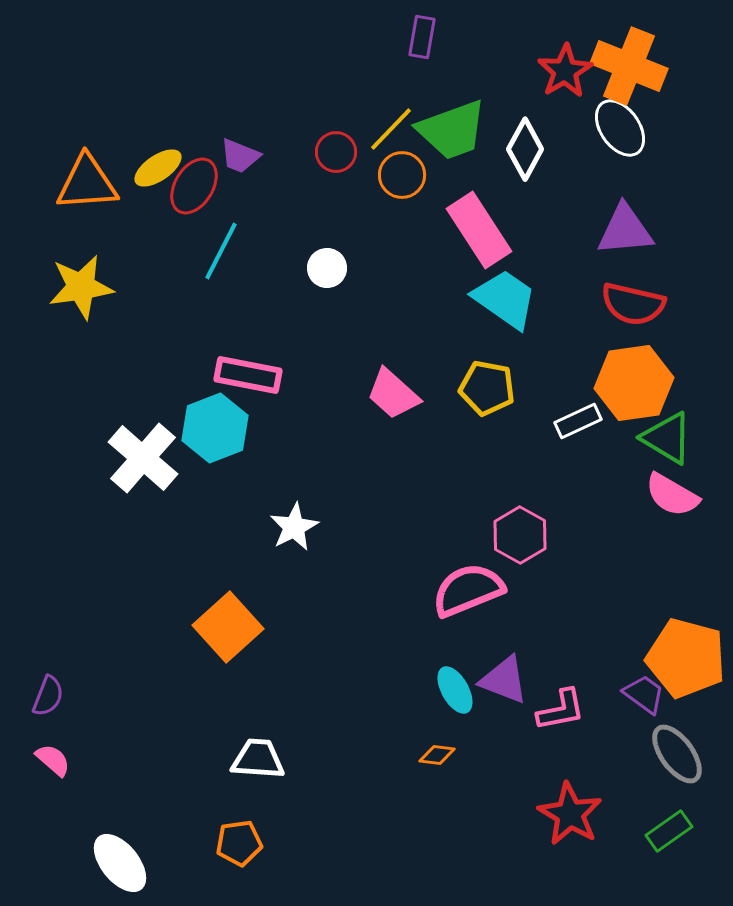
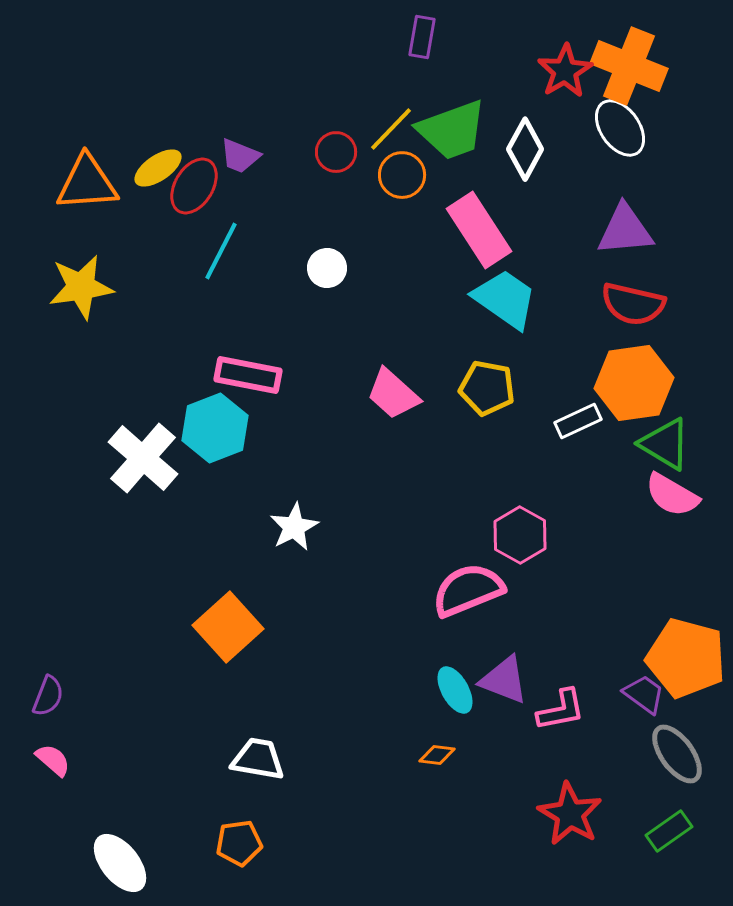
green triangle at (667, 438): moved 2 px left, 6 px down
white trapezoid at (258, 759): rotated 6 degrees clockwise
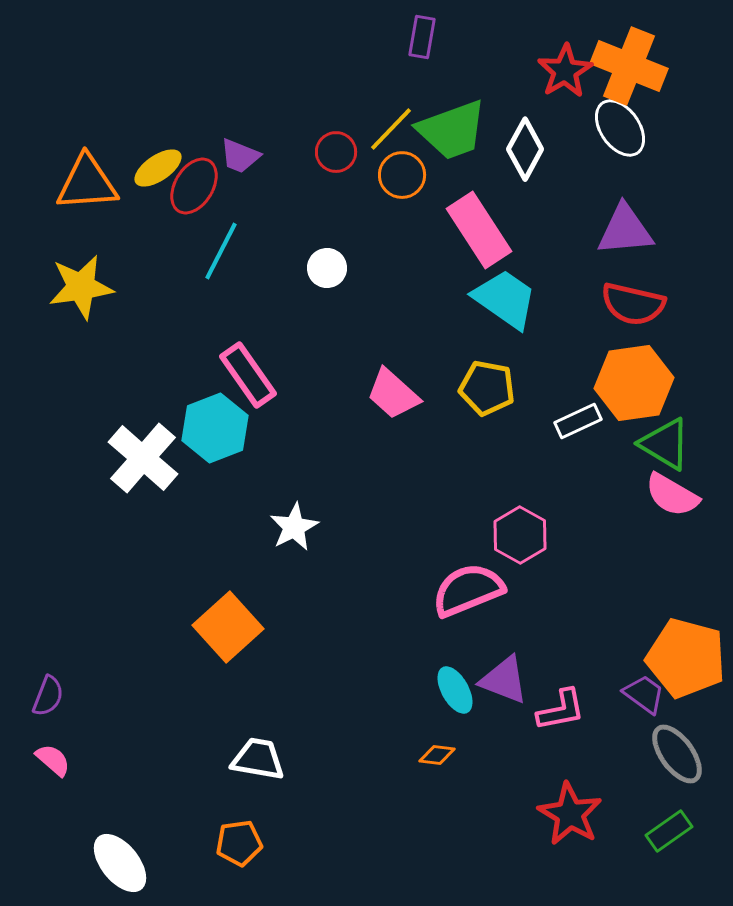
pink rectangle at (248, 375): rotated 44 degrees clockwise
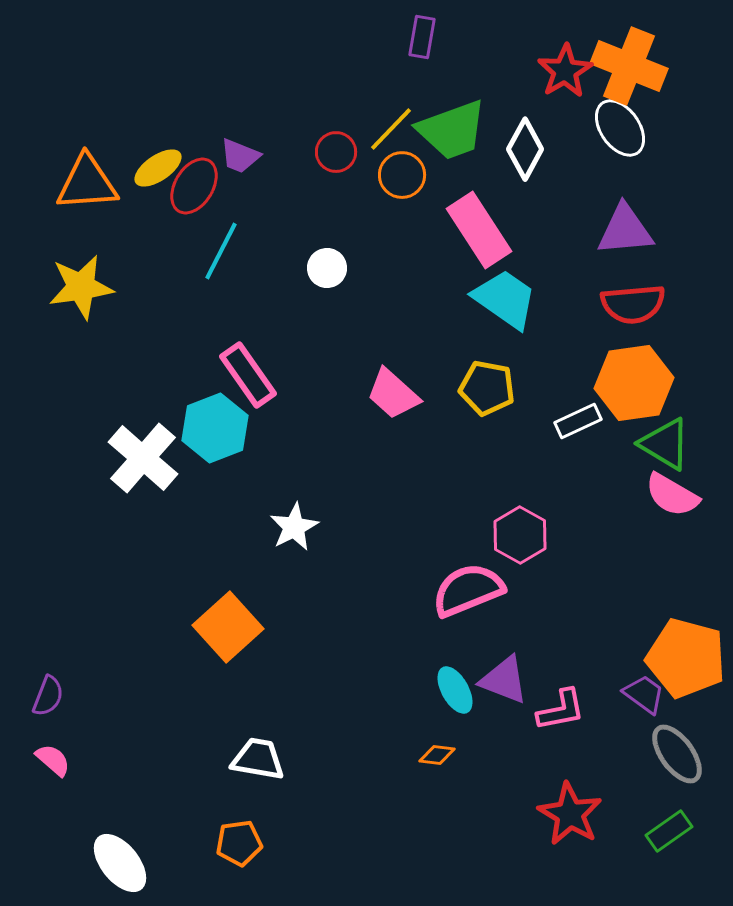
red semicircle at (633, 304): rotated 18 degrees counterclockwise
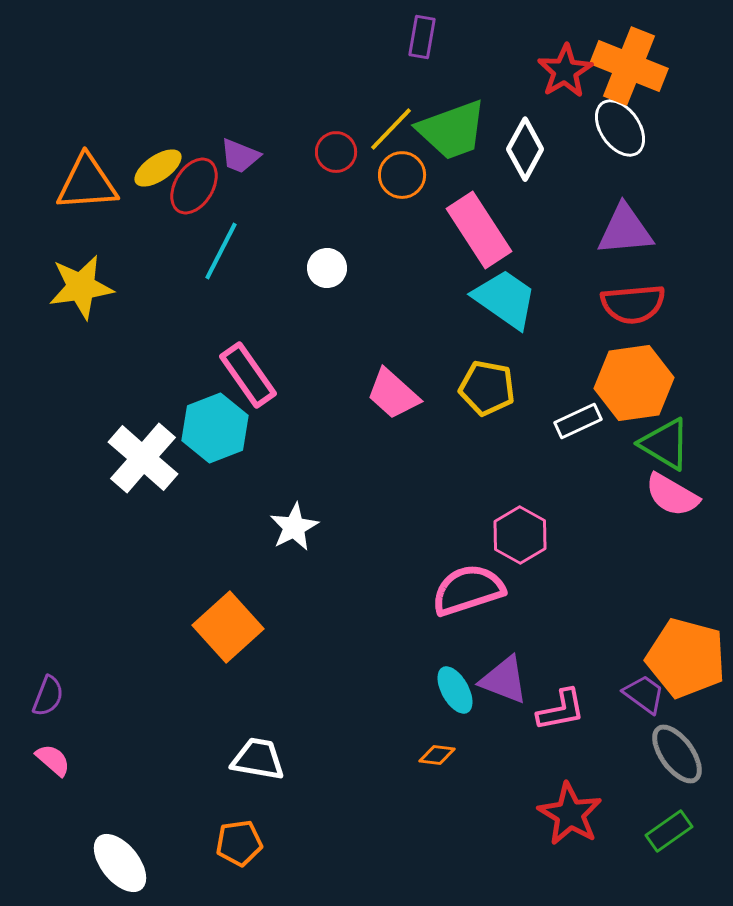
pink semicircle at (468, 590): rotated 4 degrees clockwise
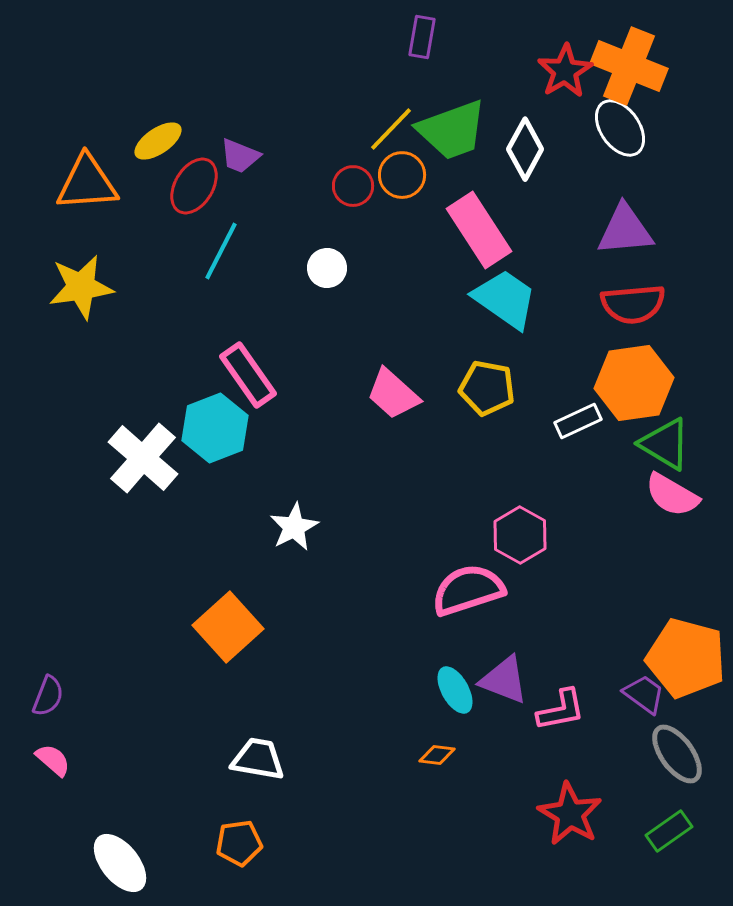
red circle at (336, 152): moved 17 px right, 34 px down
yellow ellipse at (158, 168): moved 27 px up
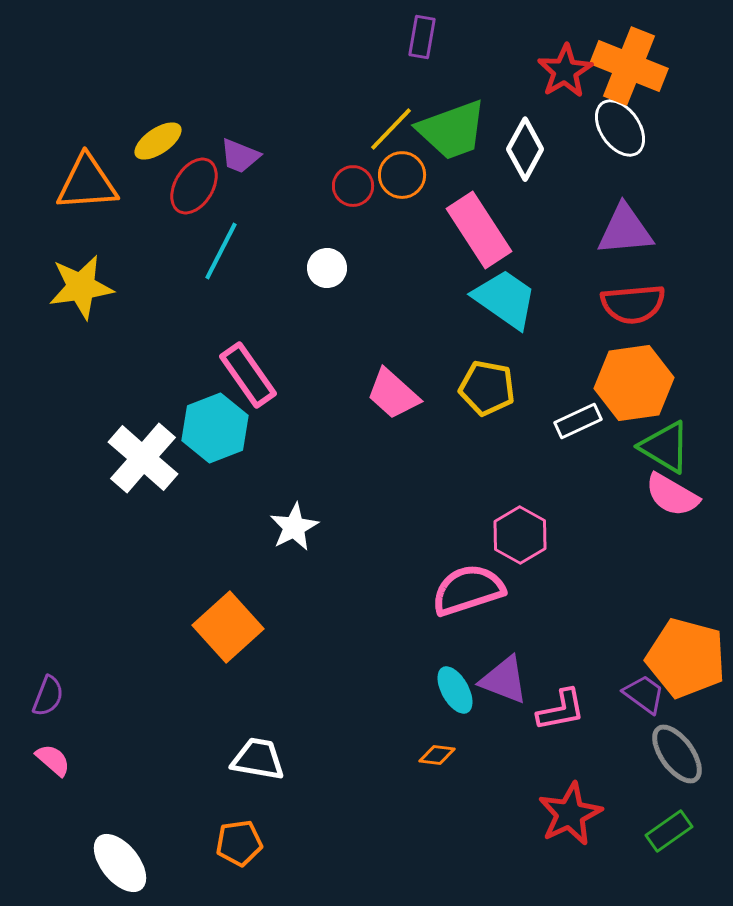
green triangle at (665, 444): moved 3 px down
red star at (570, 814): rotated 16 degrees clockwise
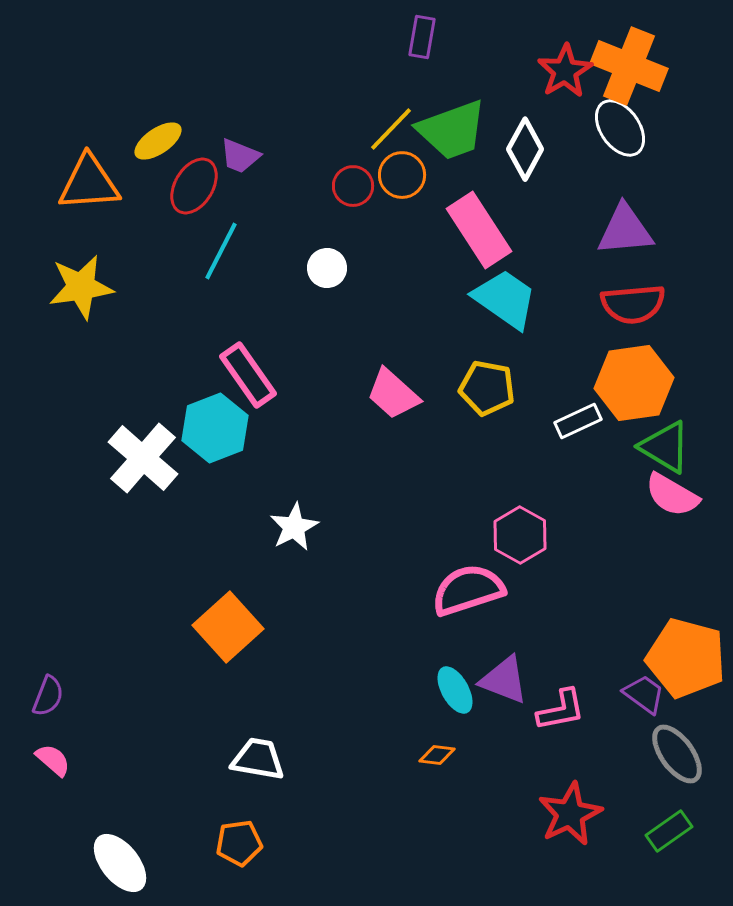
orange triangle at (87, 183): moved 2 px right
